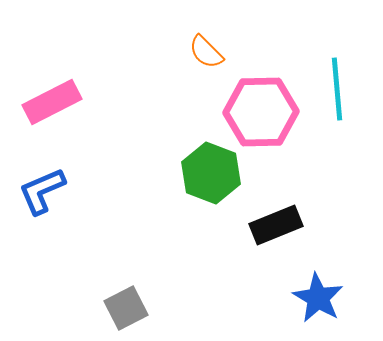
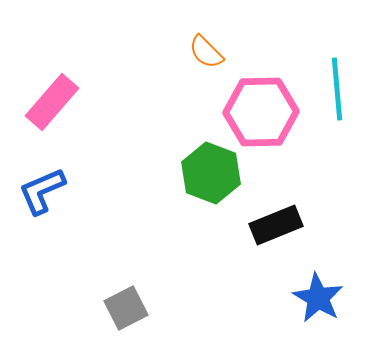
pink rectangle: rotated 22 degrees counterclockwise
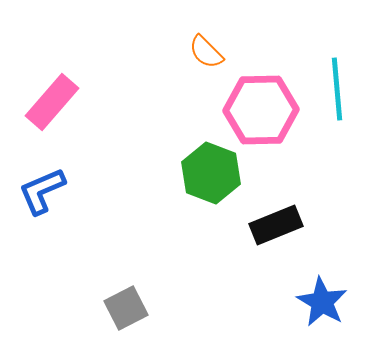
pink hexagon: moved 2 px up
blue star: moved 4 px right, 4 px down
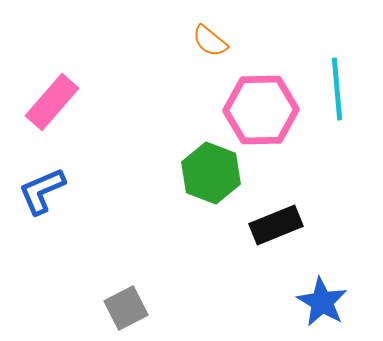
orange semicircle: moved 4 px right, 11 px up; rotated 6 degrees counterclockwise
